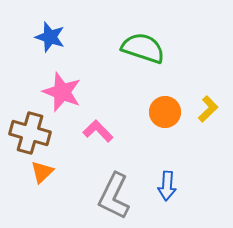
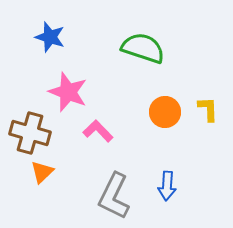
pink star: moved 6 px right
yellow L-shape: rotated 48 degrees counterclockwise
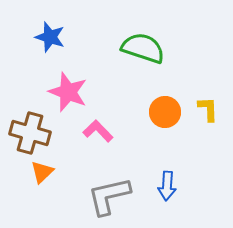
gray L-shape: moved 5 px left; rotated 51 degrees clockwise
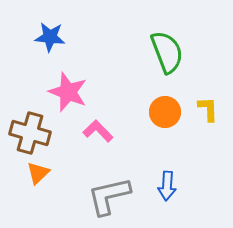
blue star: rotated 12 degrees counterclockwise
green semicircle: moved 24 px right, 4 px down; rotated 51 degrees clockwise
orange triangle: moved 4 px left, 1 px down
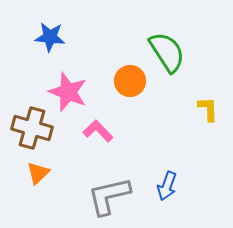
green semicircle: rotated 12 degrees counterclockwise
orange circle: moved 35 px left, 31 px up
brown cross: moved 2 px right, 5 px up
blue arrow: rotated 16 degrees clockwise
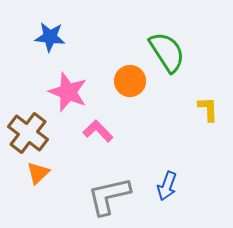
brown cross: moved 4 px left, 5 px down; rotated 21 degrees clockwise
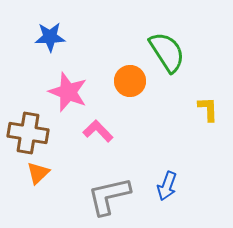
blue star: rotated 8 degrees counterclockwise
brown cross: rotated 27 degrees counterclockwise
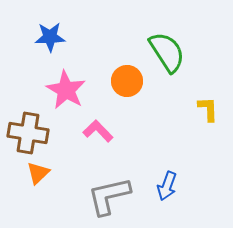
orange circle: moved 3 px left
pink star: moved 2 px left, 2 px up; rotated 9 degrees clockwise
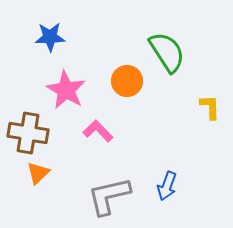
yellow L-shape: moved 2 px right, 2 px up
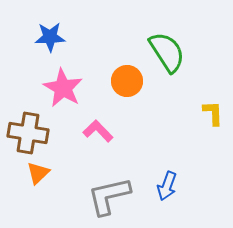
pink star: moved 3 px left, 2 px up
yellow L-shape: moved 3 px right, 6 px down
